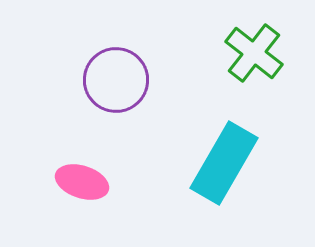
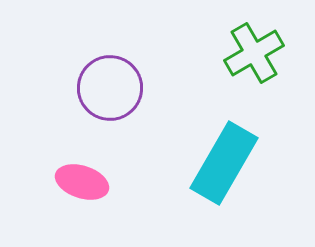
green cross: rotated 22 degrees clockwise
purple circle: moved 6 px left, 8 px down
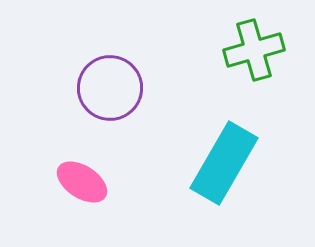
green cross: moved 3 px up; rotated 14 degrees clockwise
pink ellipse: rotated 15 degrees clockwise
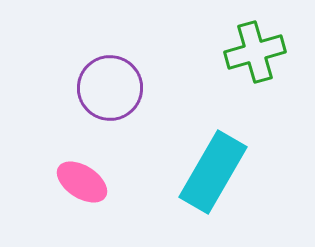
green cross: moved 1 px right, 2 px down
cyan rectangle: moved 11 px left, 9 px down
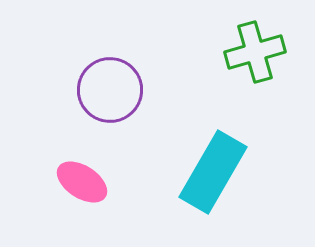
purple circle: moved 2 px down
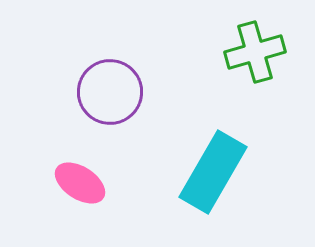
purple circle: moved 2 px down
pink ellipse: moved 2 px left, 1 px down
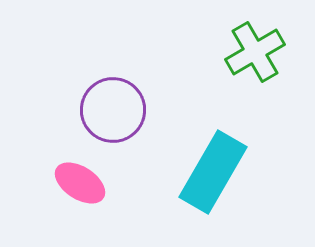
green cross: rotated 14 degrees counterclockwise
purple circle: moved 3 px right, 18 px down
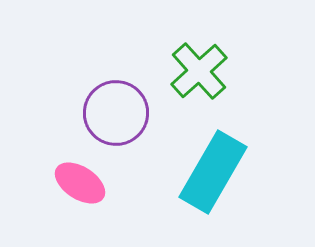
green cross: moved 56 px left, 19 px down; rotated 12 degrees counterclockwise
purple circle: moved 3 px right, 3 px down
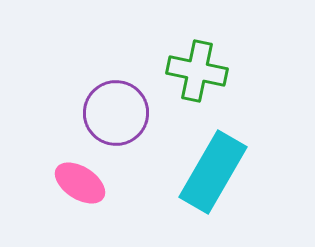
green cross: moved 2 px left; rotated 36 degrees counterclockwise
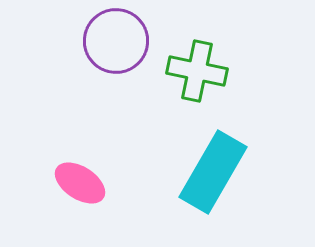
purple circle: moved 72 px up
